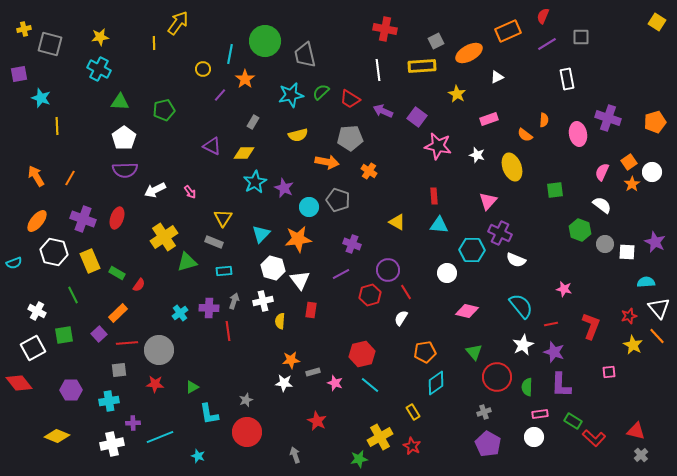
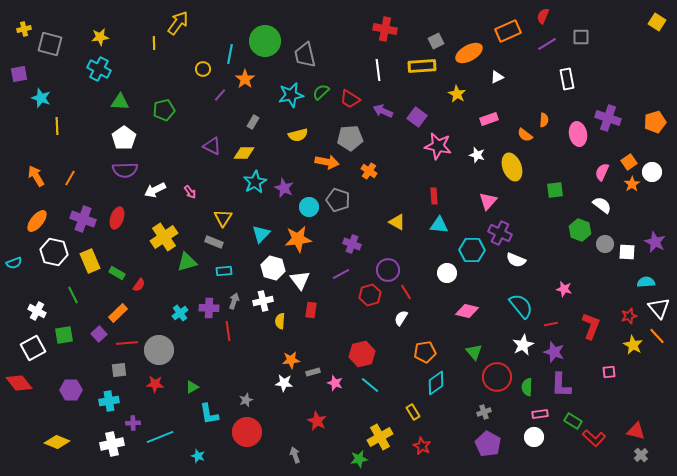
yellow diamond at (57, 436): moved 6 px down
red star at (412, 446): moved 10 px right
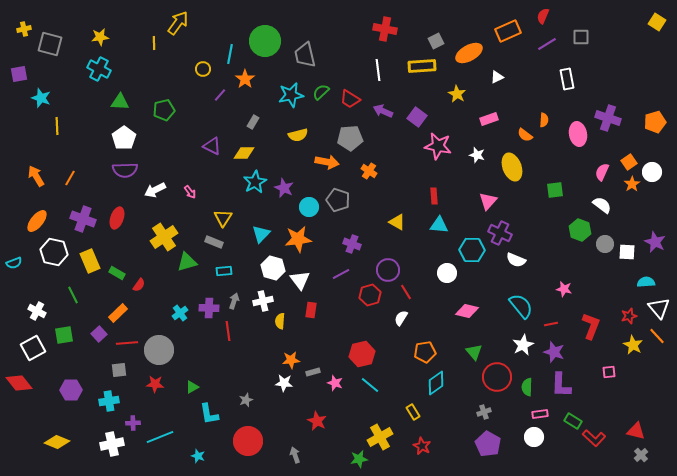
red circle at (247, 432): moved 1 px right, 9 px down
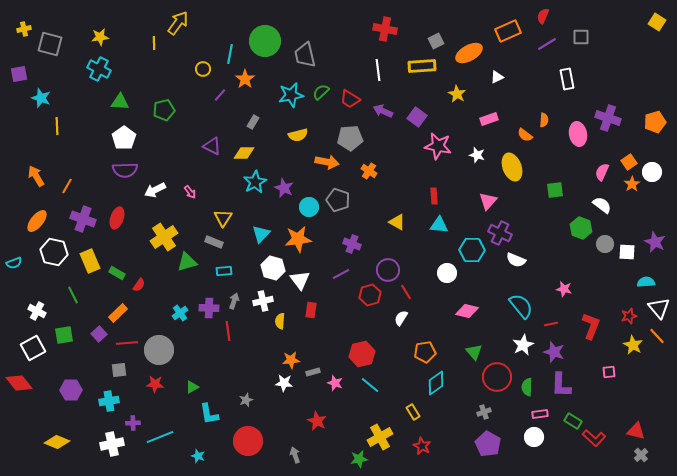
orange line at (70, 178): moved 3 px left, 8 px down
green hexagon at (580, 230): moved 1 px right, 2 px up
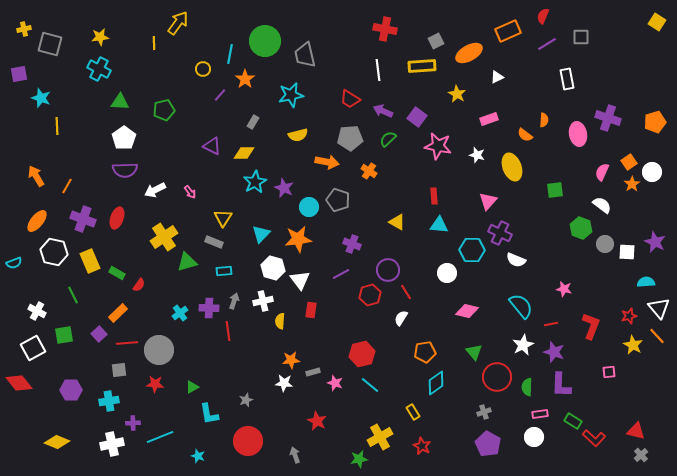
green semicircle at (321, 92): moved 67 px right, 47 px down
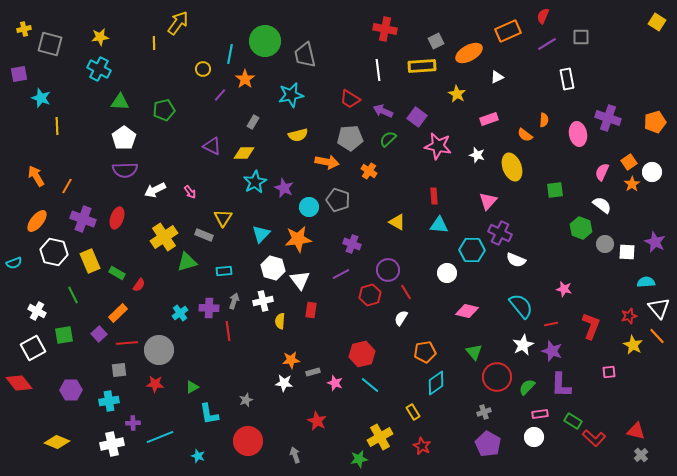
gray rectangle at (214, 242): moved 10 px left, 7 px up
purple star at (554, 352): moved 2 px left, 1 px up
green semicircle at (527, 387): rotated 42 degrees clockwise
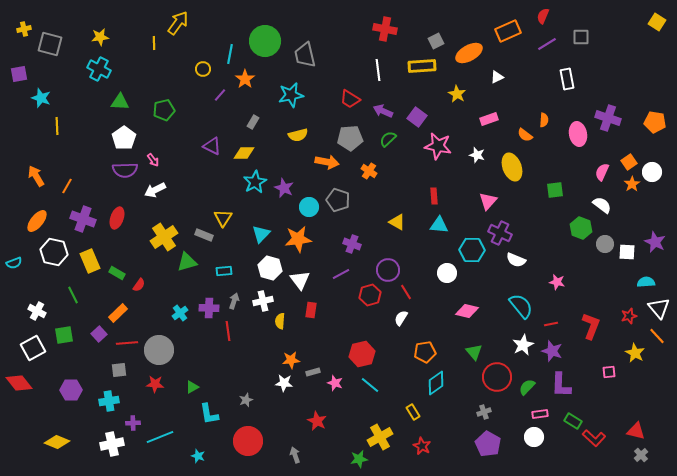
orange pentagon at (655, 122): rotated 25 degrees clockwise
pink arrow at (190, 192): moved 37 px left, 32 px up
white hexagon at (273, 268): moved 3 px left
pink star at (564, 289): moved 7 px left, 7 px up
yellow star at (633, 345): moved 2 px right, 8 px down
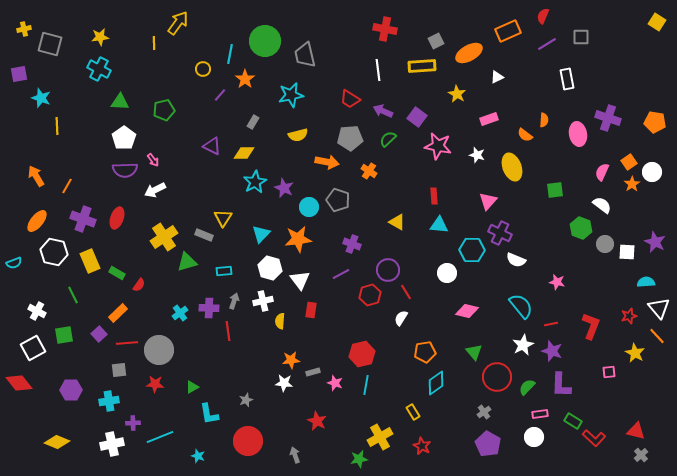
cyan line at (370, 385): moved 4 px left; rotated 60 degrees clockwise
gray cross at (484, 412): rotated 16 degrees counterclockwise
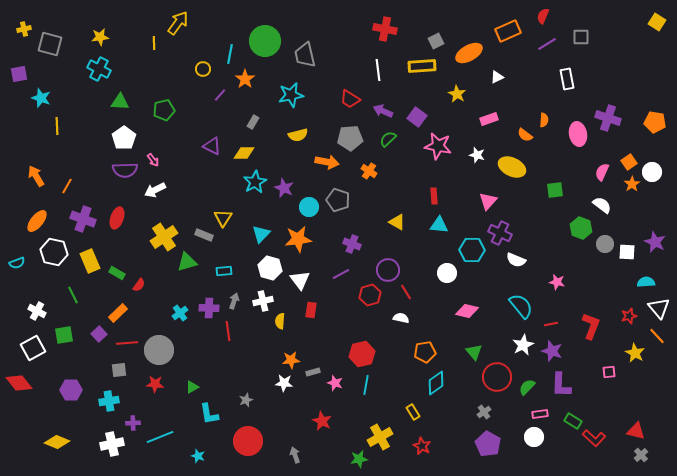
yellow ellipse at (512, 167): rotated 44 degrees counterclockwise
cyan semicircle at (14, 263): moved 3 px right
white semicircle at (401, 318): rotated 70 degrees clockwise
red star at (317, 421): moved 5 px right
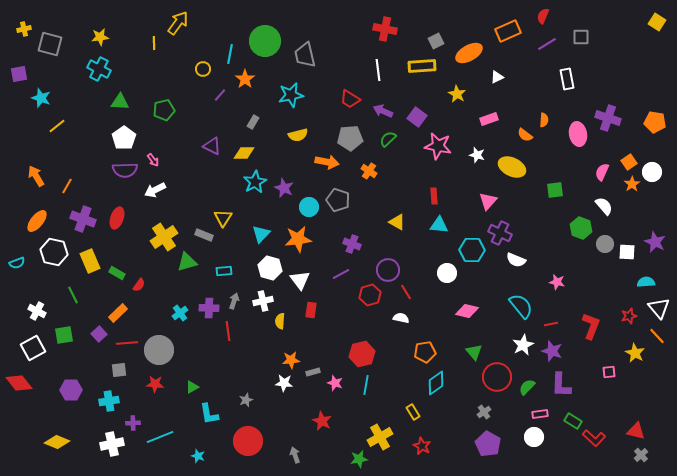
yellow line at (57, 126): rotated 54 degrees clockwise
white semicircle at (602, 205): moved 2 px right, 1 px down; rotated 12 degrees clockwise
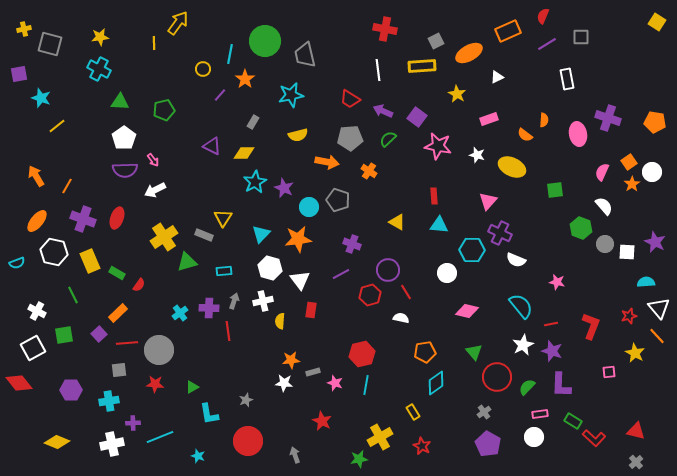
gray cross at (641, 455): moved 5 px left, 7 px down
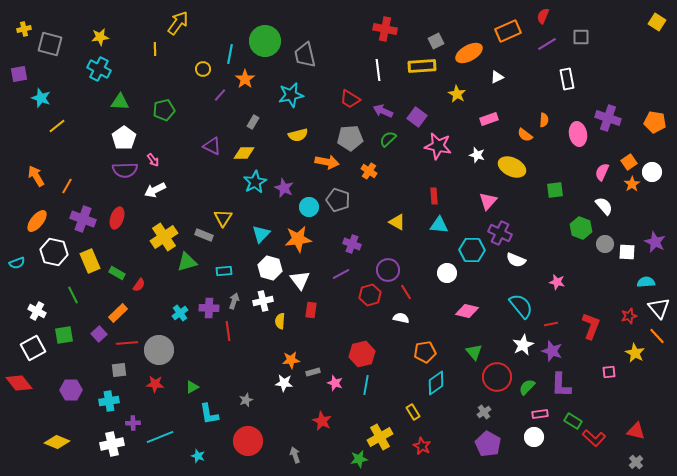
yellow line at (154, 43): moved 1 px right, 6 px down
